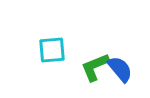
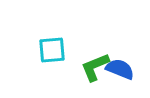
blue semicircle: rotated 28 degrees counterclockwise
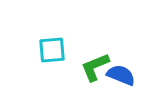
blue semicircle: moved 1 px right, 6 px down
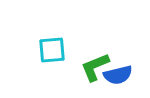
blue semicircle: moved 3 px left; rotated 144 degrees clockwise
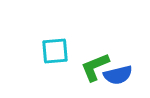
cyan square: moved 3 px right, 1 px down
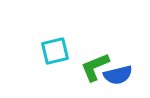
cyan square: rotated 8 degrees counterclockwise
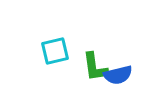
green L-shape: rotated 76 degrees counterclockwise
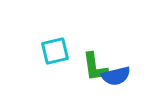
blue semicircle: moved 2 px left, 1 px down
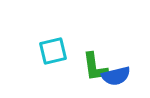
cyan square: moved 2 px left
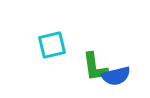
cyan square: moved 1 px left, 6 px up
